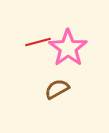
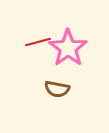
brown semicircle: rotated 140 degrees counterclockwise
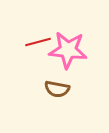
pink star: moved 2 px down; rotated 30 degrees counterclockwise
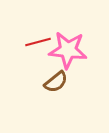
brown semicircle: moved 1 px left, 7 px up; rotated 50 degrees counterclockwise
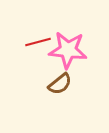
brown semicircle: moved 4 px right, 2 px down
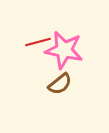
pink star: moved 4 px left; rotated 6 degrees clockwise
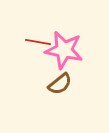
red line: rotated 25 degrees clockwise
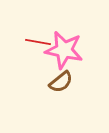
brown semicircle: moved 1 px right, 2 px up
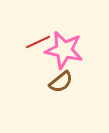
red line: rotated 35 degrees counterclockwise
